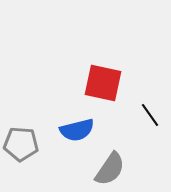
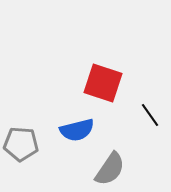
red square: rotated 6 degrees clockwise
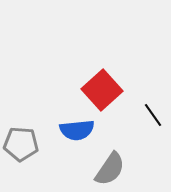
red square: moved 1 px left, 7 px down; rotated 30 degrees clockwise
black line: moved 3 px right
blue semicircle: rotated 8 degrees clockwise
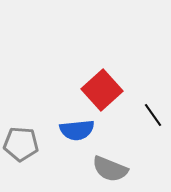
gray semicircle: rotated 78 degrees clockwise
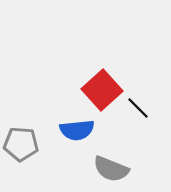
black line: moved 15 px left, 7 px up; rotated 10 degrees counterclockwise
gray semicircle: moved 1 px right
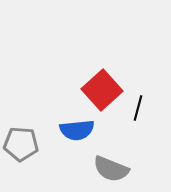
black line: rotated 60 degrees clockwise
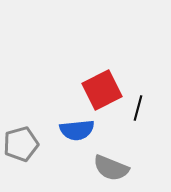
red square: rotated 15 degrees clockwise
gray pentagon: rotated 20 degrees counterclockwise
gray semicircle: moved 1 px up
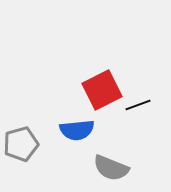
black line: moved 3 px up; rotated 55 degrees clockwise
